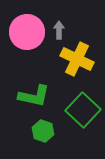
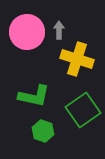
yellow cross: rotated 8 degrees counterclockwise
green square: rotated 12 degrees clockwise
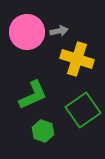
gray arrow: moved 1 px down; rotated 78 degrees clockwise
green L-shape: moved 1 px left, 1 px up; rotated 36 degrees counterclockwise
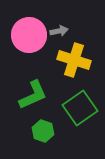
pink circle: moved 2 px right, 3 px down
yellow cross: moved 3 px left, 1 px down
green square: moved 3 px left, 2 px up
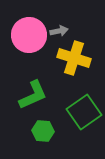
yellow cross: moved 2 px up
green square: moved 4 px right, 4 px down
green hexagon: rotated 15 degrees counterclockwise
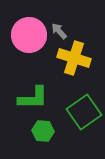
gray arrow: rotated 120 degrees counterclockwise
green L-shape: moved 3 px down; rotated 24 degrees clockwise
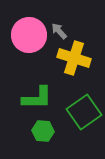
green L-shape: moved 4 px right
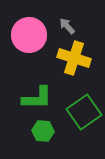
gray arrow: moved 8 px right, 5 px up
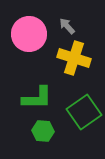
pink circle: moved 1 px up
